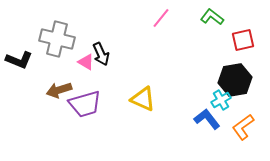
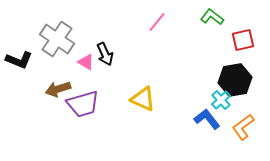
pink line: moved 4 px left, 4 px down
gray cross: rotated 20 degrees clockwise
black arrow: moved 4 px right
brown arrow: moved 1 px left, 1 px up
cyan cross: rotated 12 degrees counterclockwise
purple trapezoid: moved 2 px left
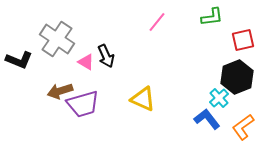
green L-shape: rotated 135 degrees clockwise
black arrow: moved 1 px right, 2 px down
black hexagon: moved 2 px right, 3 px up; rotated 12 degrees counterclockwise
brown arrow: moved 2 px right, 2 px down
cyan cross: moved 2 px left, 2 px up
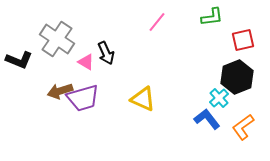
black arrow: moved 3 px up
purple trapezoid: moved 6 px up
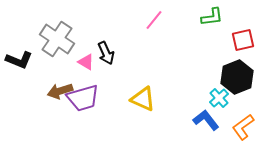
pink line: moved 3 px left, 2 px up
blue L-shape: moved 1 px left, 1 px down
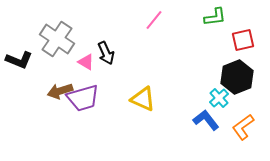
green L-shape: moved 3 px right
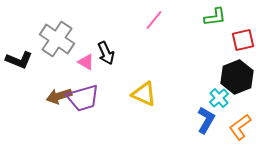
brown arrow: moved 1 px left, 5 px down
yellow triangle: moved 1 px right, 5 px up
blue L-shape: rotated 68 degrees clockwise
orange L-shape: moved 3 px left
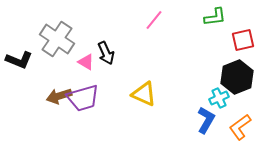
cyan cross: rotated 18 degrees clockwise
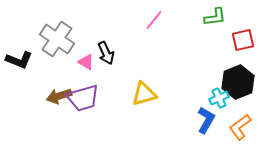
black hexagon: moved 1 px right, 5 px down
yellow triangle: rotated 40 degrees counterclockwise
